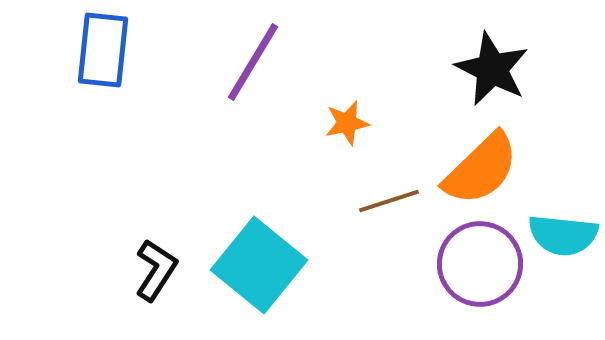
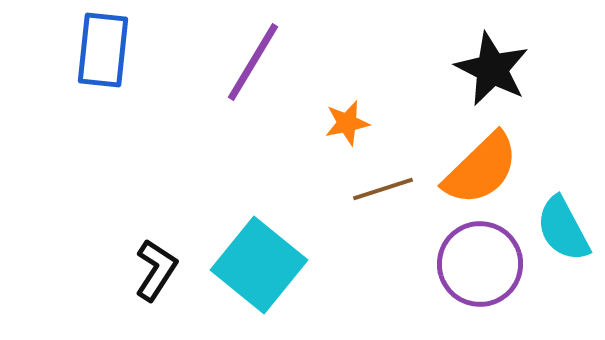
brown line: moved 6 px left, 12 px up
cyan semicircle: moved 6 px up; rotated 56 degrees clockwise
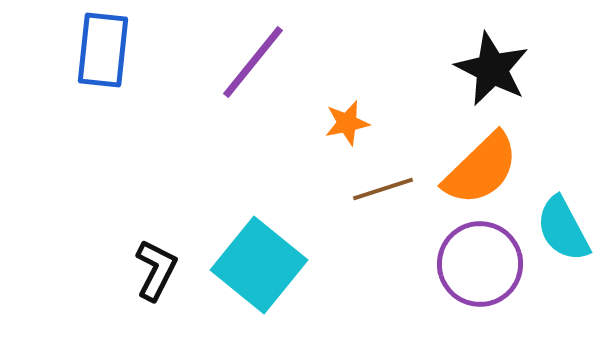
purple line: rotated 8 degrees clockwise
black L-shape: rotated 6 degrees counterclockwise
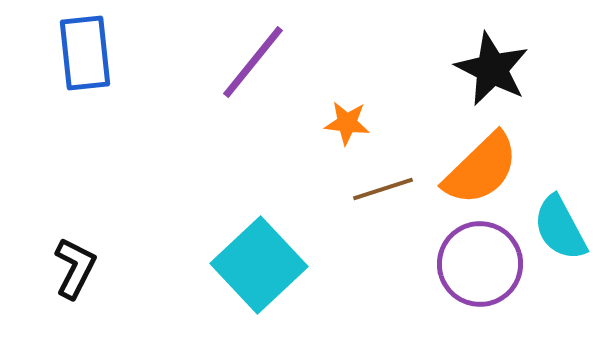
blue rectangle: moved 18 px left, 3 px down; rotated 12 degrees counterclockwise
orange star: rotated 18 degrees clockwise
cyan semicircle: moved 3 px left, 1 px up
cyan square: rotated 8 degrees clockwise
black L-shape: moved 81 px left, 2 px up
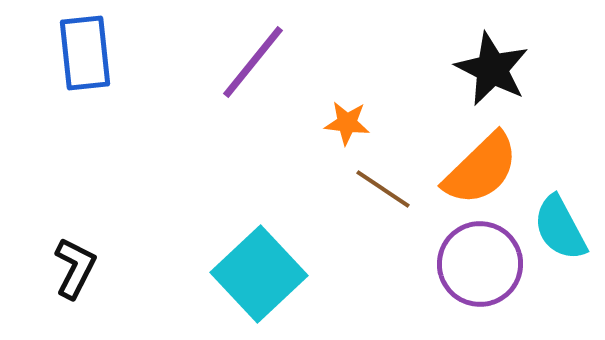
brown line: rotated 52 degrees clockwise
cyan square: moved 9 px down
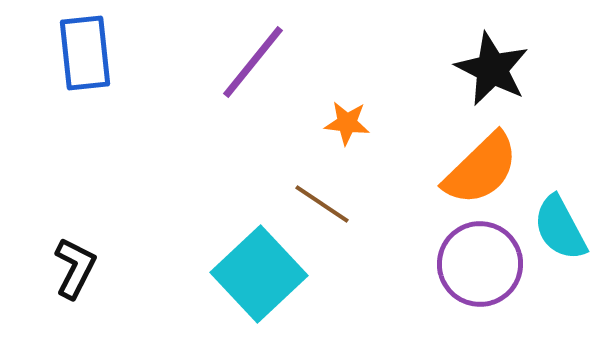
brown line: moved 61 px left, 15 px down
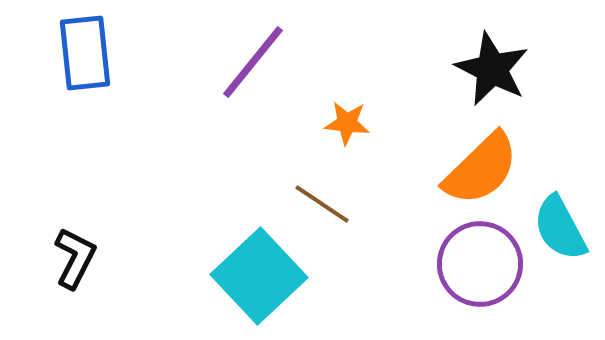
black L-shape: moved 10 px up
cyan square: moved 2 px down
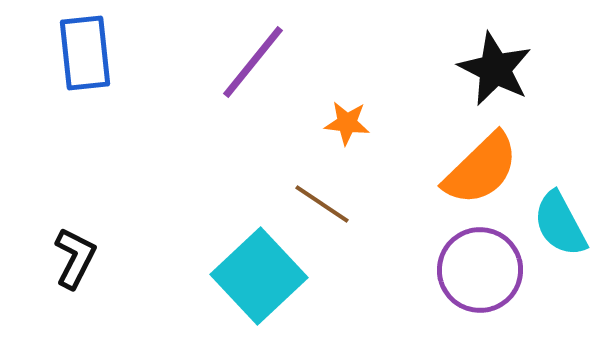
black star: moved 3 px right
cyan semicircle: moved 4 px up
purple circle: moved 6 px down
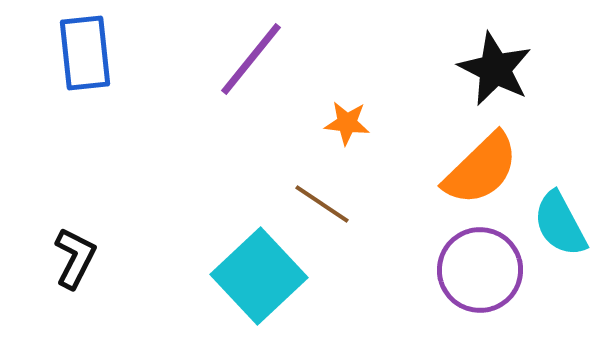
purple line: moved 2 px left, 3 px up
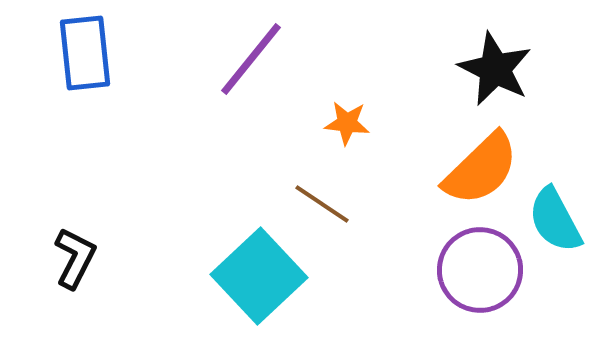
cyan semicircle: moved 5 px left, 4 px up
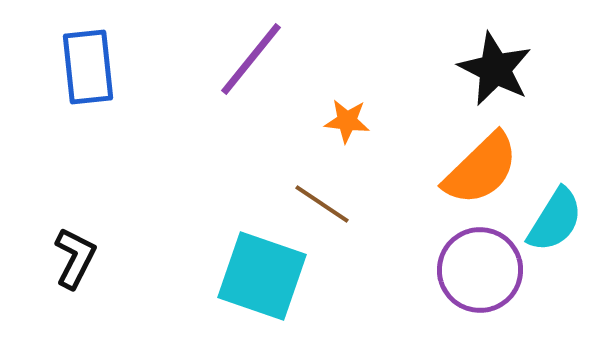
blue rectangle: moved 3 px right, 14 px down
orange star: moved 2 px up
cyan semicircle: rotated 120 degrees counterclockwise
cyan square: moved 3 px right; rotated 28 degrees counterclockwise
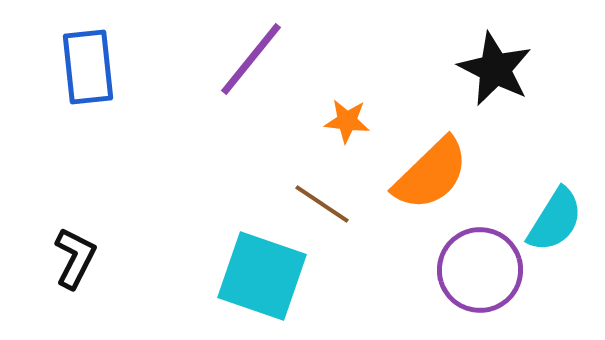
orange semicircle: moved 50 px left, 5 px down
